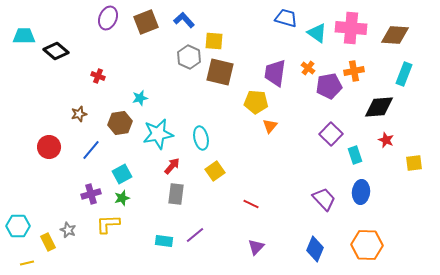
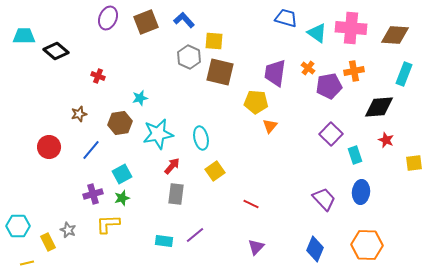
purple cross at (91, 194): moved 2 px right
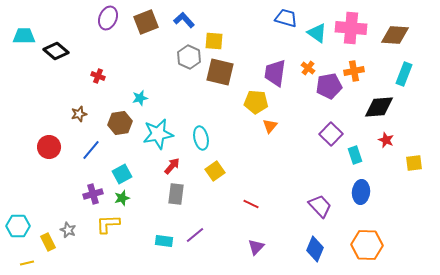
purple trapezoid at (324, 199): moved 4 px left, 7 px down
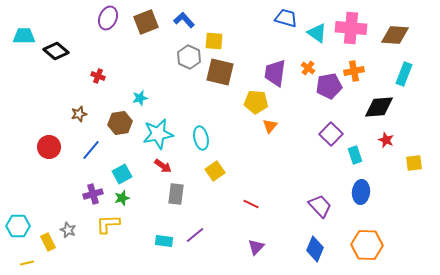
red arrow at (172, 166): moved 9 px left; rotated 84 degrees clockwise
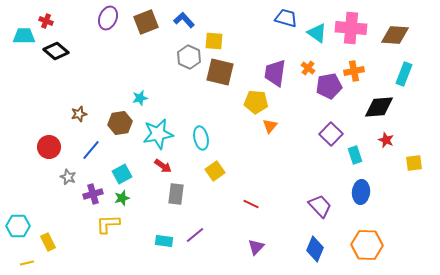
red cross at (98, 76): moved 52 px left, 55 px up
gray star at (68, 230): moved 53 px up
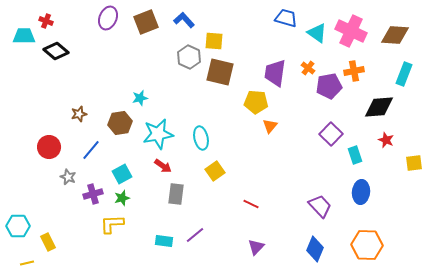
pink cross at (351, 28): moved 3 px down; rotated 20 degrees clockwise
yellow L-shape at (108, 224): moved 4 px right
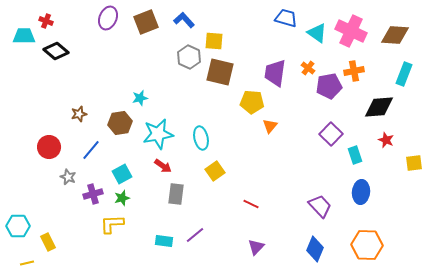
yellow pentagon at (256, 102): moved 4 px left
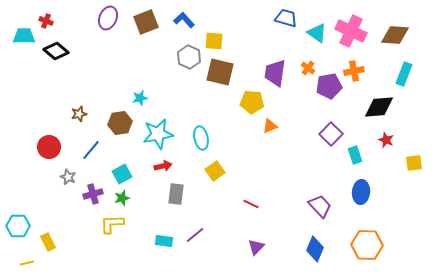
orange triangle at (270, 126): rotated 28 degrees clockwise
red arrow at (163, 166): rotated 48 degrees counterclockwise
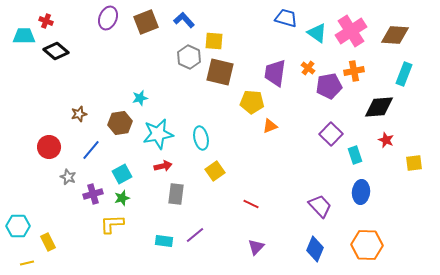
pink cross at (351, 31): rotated 32 degrees clockwise
